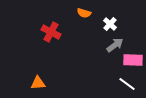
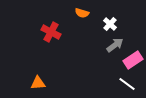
orange semicircle: moved 2 px left
pink rectangle: rotated 36 degrees counterclockwise
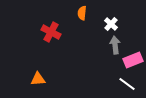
orange semicircle: rotated 80 degrees clockwise
white cross: moved 1 px right
gray arrow: rotated 60 degrees counterclockwise
pink rectangle: rotated 12 degrees clockwise
orange triangle: moved 4 px up
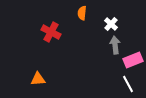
white line: moved 1 px right; rotated 24 degrees clockwise
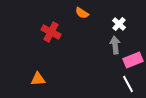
orange semicircle: rotated 64 degrees counterclockwise
white cross: moved 8 px right
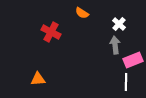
white line: moved 2 px left, 2 px up; rotated 30 degrees clockwise
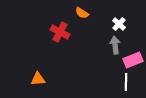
red cross: moved 9 px right
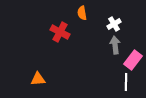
orange semicircle: rotated 48 degrees clockwise
white cross: moved 5 px left; rotated 16 degrees clockwise
pink rectangle: rotated 30 degrees counterclockwise
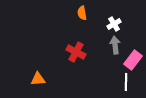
red cross: moved 16 px right, 20 px down
